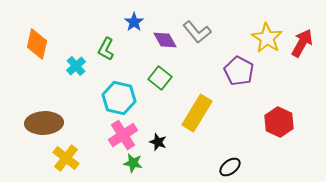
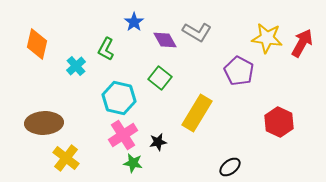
gray L-shape: rotated 20 degrees counterclockwise
yellow star: rotated 24 degrees counterclockwise
black star: rotated 30 degrees counterclockwise
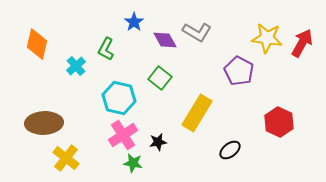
black ellipse: moved 17 px up
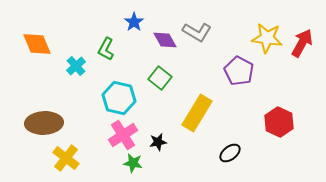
orange diamond: rotated 36 degrees counterclockwise
black ellipse: moved 3 px down
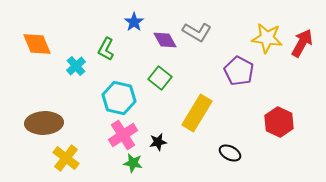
black ellipse: rotated 65 degrees clockwise
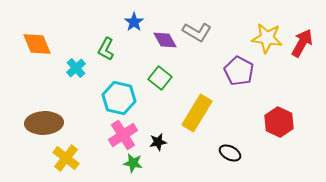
cyan cross: moved 2 px down
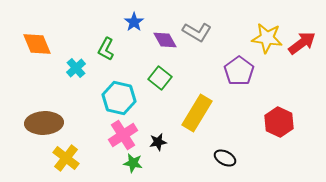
red arrow: rotated 24 degrees clockwise
purple pentagon: rotated 8 degrees clockwise
black ellipse: moved 5 px left, 5 px down
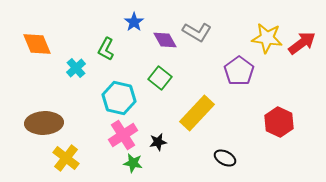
yellow rectangle: rotated 12 degrees clockwise
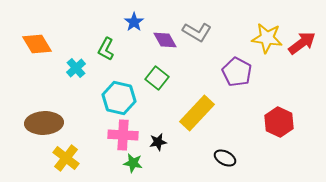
orange diamond: rotated 8 degrees counterclockwise
purple pentagon: moved 2 px left, 1 px down; rotated 8 degrees counterclockwise
green square: moved 3 px left
pink cross: rotated 36 degrees clockwise
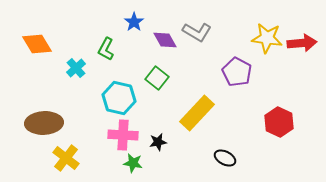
red arrow: rotated 32 degrees clockwise
